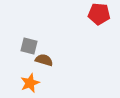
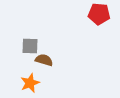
gray square: moved 1 px right; rotated 12 degrees counterclockwise
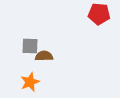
brown semicircle: moved 4 px up; rotated 18 degrees counterclockwise
orange star: moved 1 px up
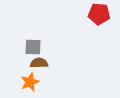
gray square: moved 3 px right, 1 px down
brown semicircle: moved 5 px left, 7 px down
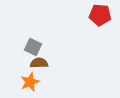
red pentagon: moved 1 px right, 1 px down
gray square: rotated 24 degrees clockwise
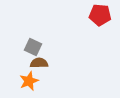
orange star: moved 1 px left, 1 px up
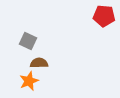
red pentagon: moved 4 px right, 1 px down
gray square: moved 5 px left, 6 px up
